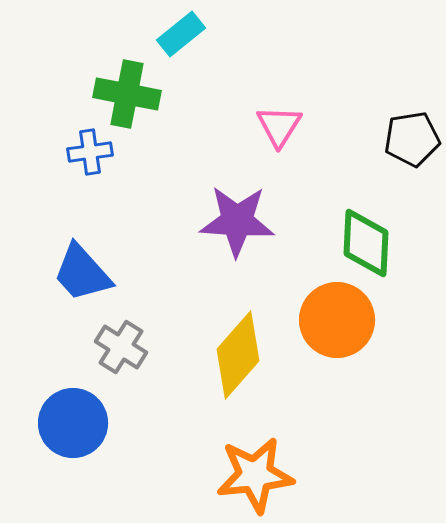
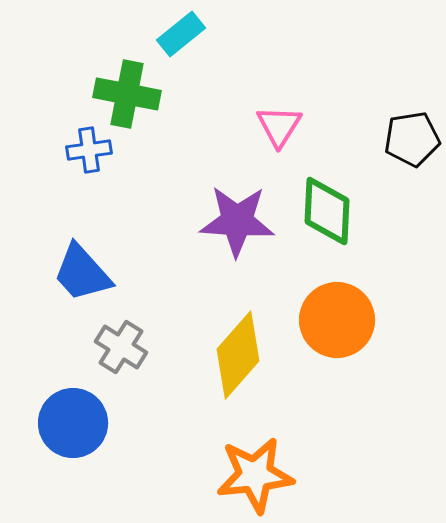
blue cross: moved 1 px left, 2 px up
green diamond: moved 39 px left, 32 px up
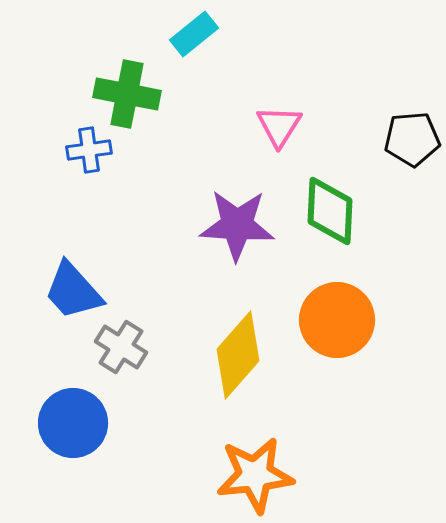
cyan rectangle: moved 13 px right
black pentagon: rotated 4 degrees clockwise
green diamond: moved 3 px right
purple star: moved 4 px down
blue trapezoid: moved 9 px left, 18 px down
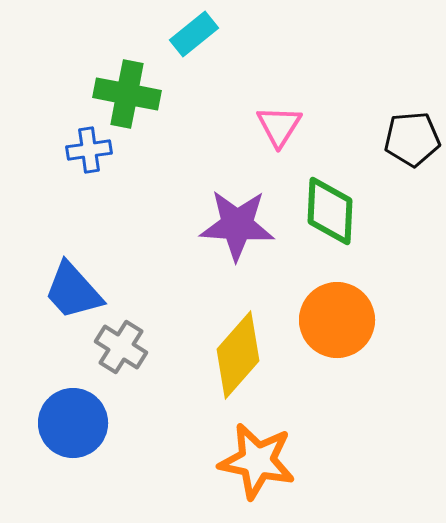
orange star: moved 2 px right, 14 px up; rotated 18 degrees clockwise
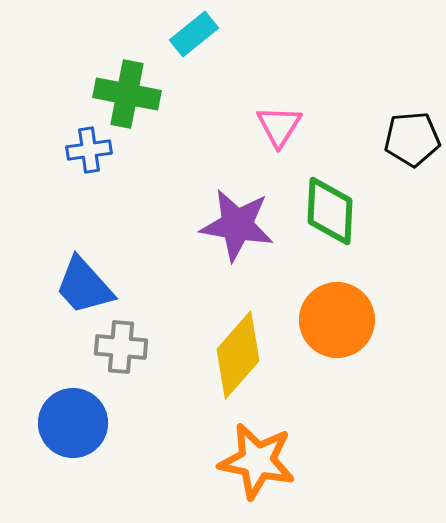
purple star: rotated 6 degrees clockwise
blue trapezoid: moved 11 px right, 5 px up
gray cross: rotated 27 degrees counterclockwise
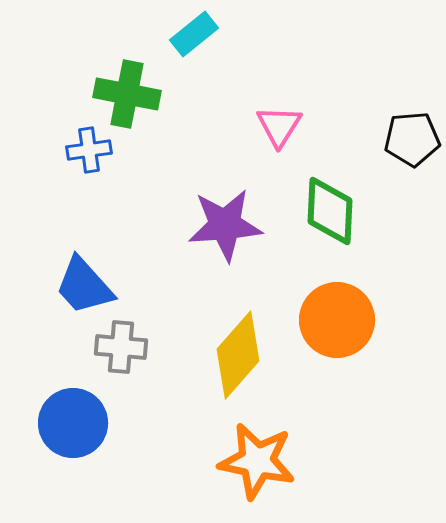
purple star: moved 12 px left; rotated 14 degrees counterclockwise
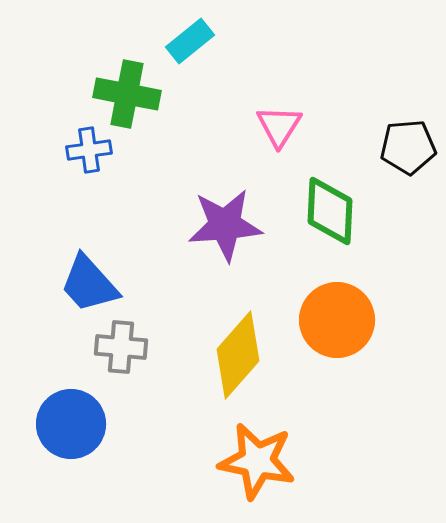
cyan rectangle: moved 4 px left, 7 px down
black pentagon: moved 4 px left, 8 px down
blue trapezoid: moved 5 px right, 2 px up
blue circle: moved 2 px left, 1 px down
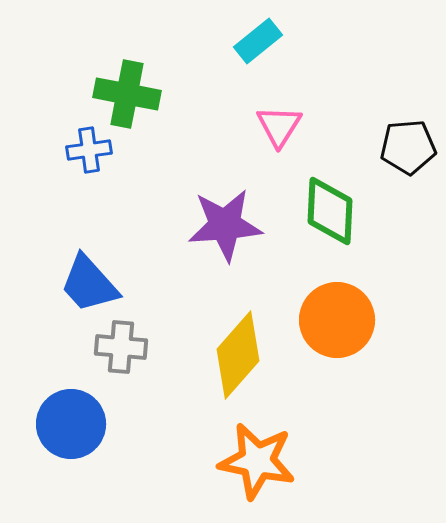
cyan rectangle: moved 68 px right
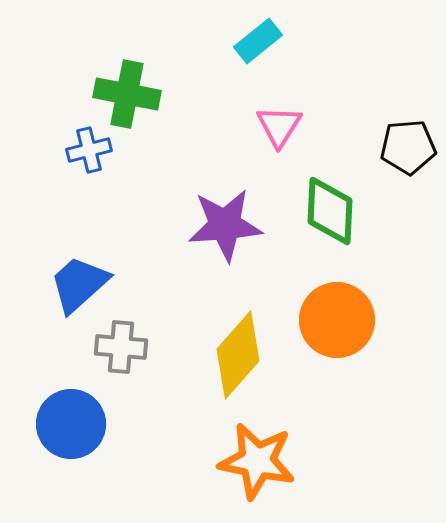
blue cross: rotated 6 degrees counterclockwise
blue trapezoid: moved 10 px left; rotated 90 degrees clockwise
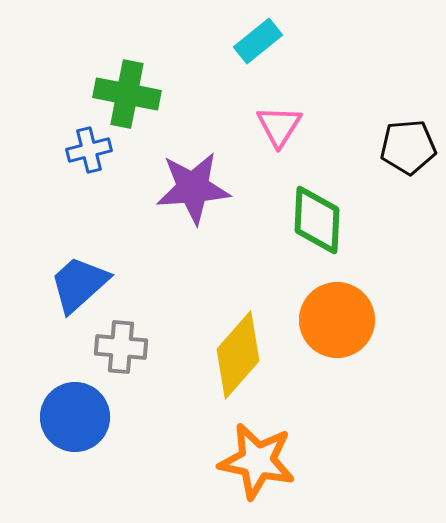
green diamond: moved 13 px left, 9 px down
purple star: moved 32 px left, 37 px up
blue circle: moved 4 px right, 7 px up
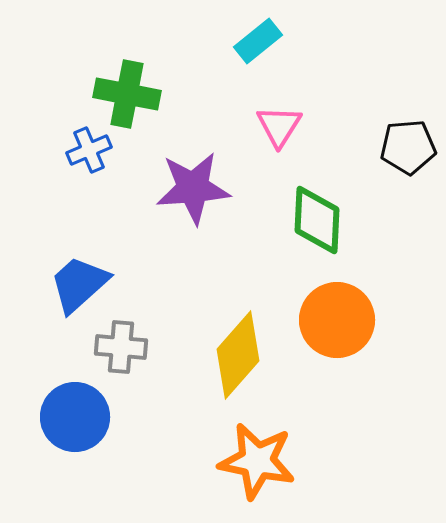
blue cross: rotated 9 degrees counterclockwise
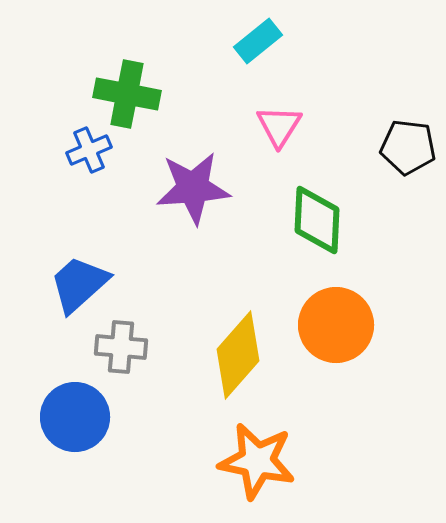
black pentagon: rotated 12 degrees clockwise
orange circle: moved 1 px left, 5 px down
